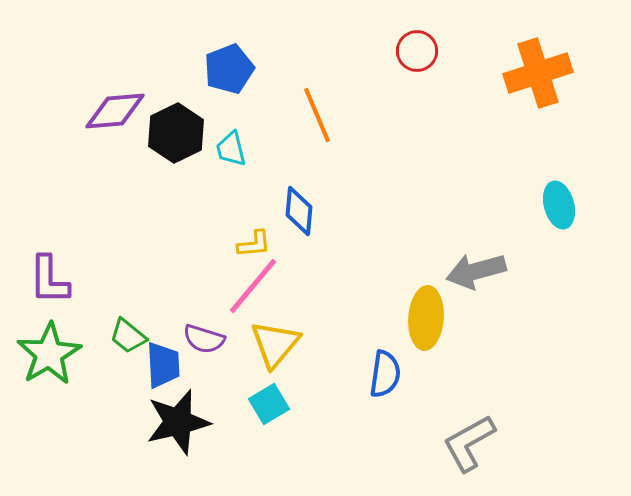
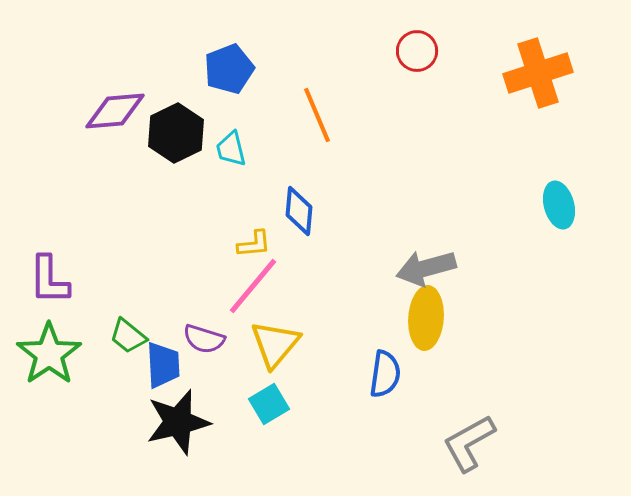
gray arrow: moved 50 px left, 3 px up
green star: rotated 4 degrees counterclockwise
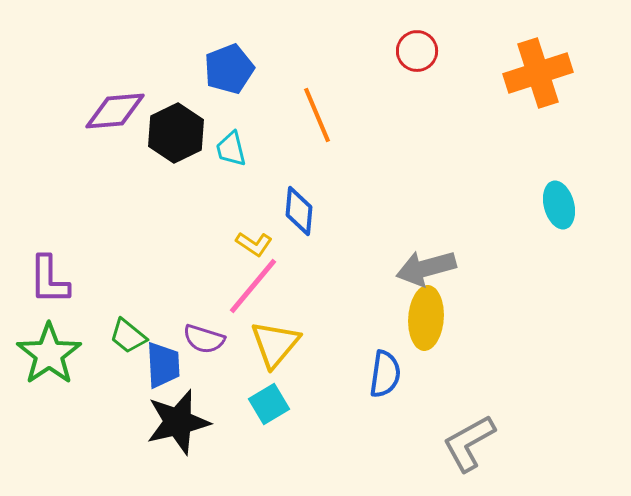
yellow L-shape: rotated 39 degrees clockwise
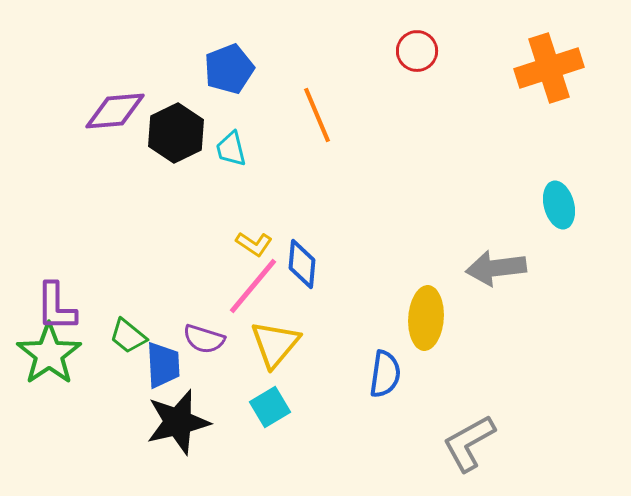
orange cross: moved 11 px right, 5 px up
blue diamond: moved 3 px right, 53 px down
gray arrow: moved 70 px right; rotated 8 degrees clockwise
purple L-shape: moved 7 px right, 27 px down
cyan square: moved 1 px right, 3 px down
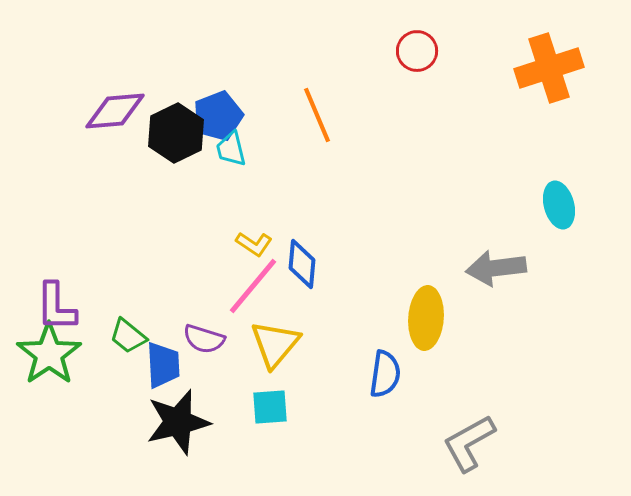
blue pentagon: moved 11 px left, 47 px down
cyan square: rotated 27 degrees clockwise
